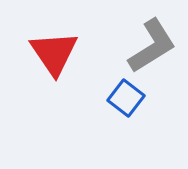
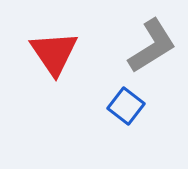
blue square: moved 8 px down
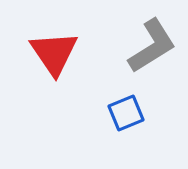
blue square: moved 7 px down; rotated 30 degrees clockwise
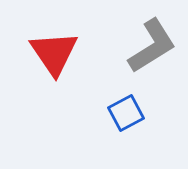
blue square: rotated 6 degrees counterclockwise
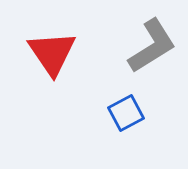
red triangle: moved 2 px left
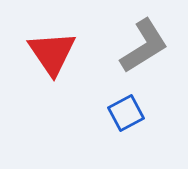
gray L-shape: moved 8 px left
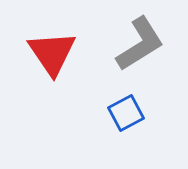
gray L-shape: moved 4 px left, 2 px up
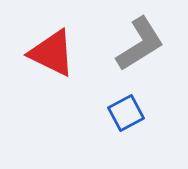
red triangle: rotated 30 degrees counterclockwise
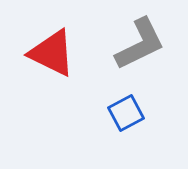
gray L-shape: rotated 6 degrees clockwise
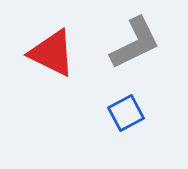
gray L-shape: moved 5 px left, 1 px up
